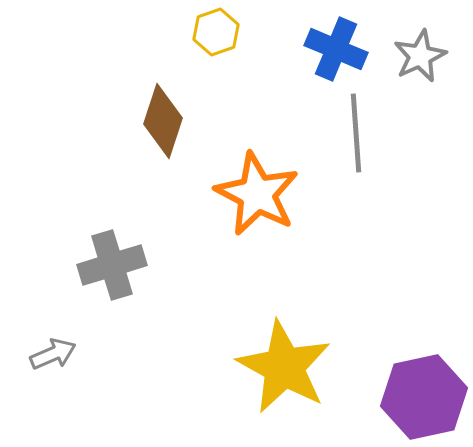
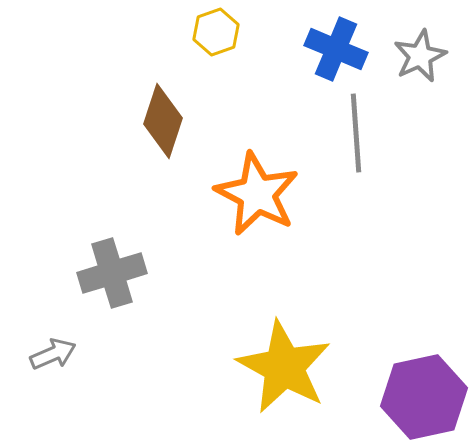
gray cross: moved 8 px down
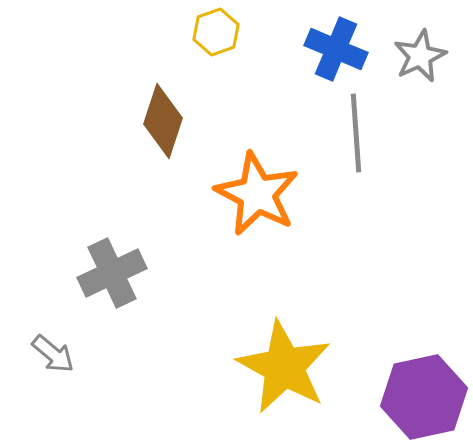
gray cross: rotated 8 degrees counterclockwise
gray arrow: rotated 63 degrees clockwise
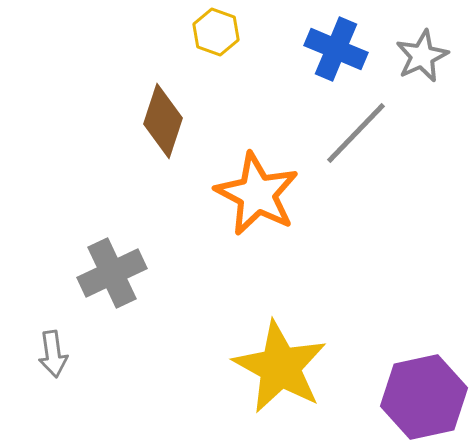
yellow hexagon: rotated 21 degrees counterclockwise
gray star: moved 2 px right
gray line: rotated 48 degrees clockwise
gray arrow: rotated 42 degrees clockwise
yellow star: moved 4 px left
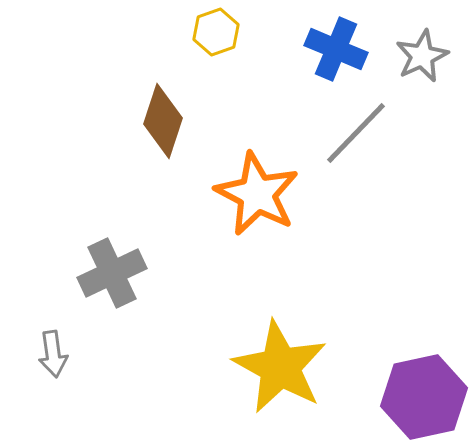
yellow hexagon: rotated 21 degrees clockwise
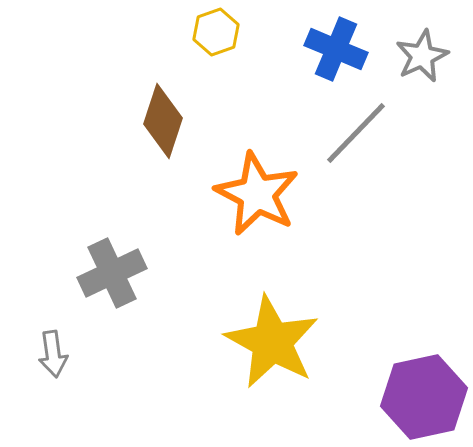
yellow star: moved 8 px left, 25 px up
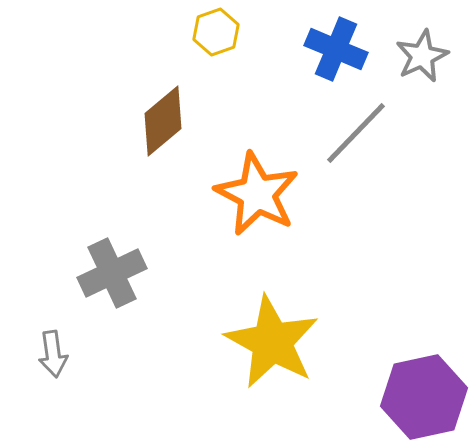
brown diamond: rotated 32 degrees clockwise
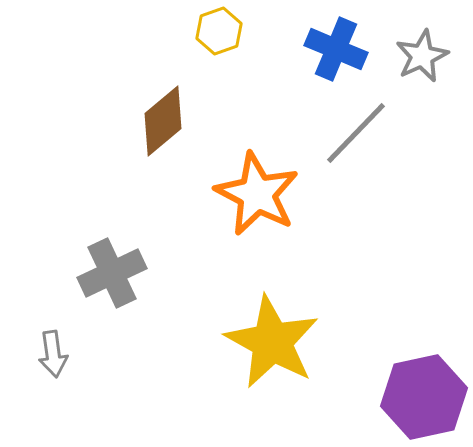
yellow hexagon: moved 3 px right, 1 px up
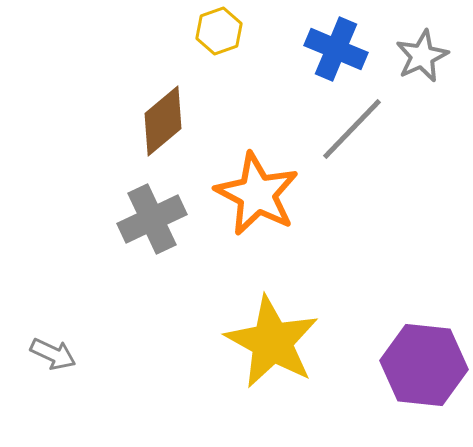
gray line: moved 4 px left, 4 px up
gray cross: moved 40 px right, 54 px up
gray arrow: rotated 57 degrees counterclockwise
purple hexagon: moved 32 px up; rotated 18 degrees clockwise
